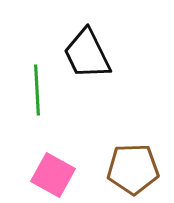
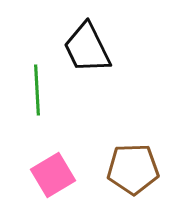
black trapezoid: moved 6 px up
pink square: rotated 30 degrees clockwise
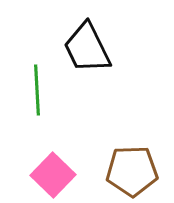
brown pentagon: moved 1 px left, 2 px down
pink square: rotated 15 degrees counterclockwise
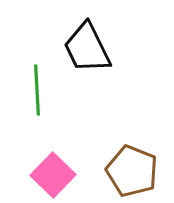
brown pentagon: rotated 24 degrees clockwise
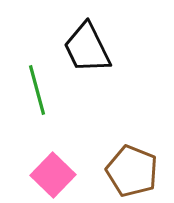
green line: rotated 12 degrees counterclockwise
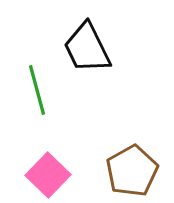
brown pentagon: rotated 21 degrees clockwise
pink square: moved 5 px left
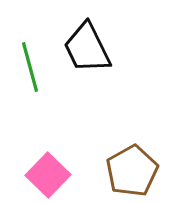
green line: moved 7 px left, 23 px up
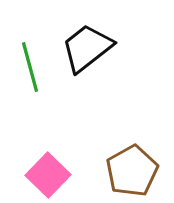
black trapezoid: rotated 78 degrees clockwise
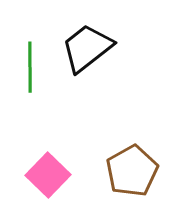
green line: rotated 15 degrees clockwise
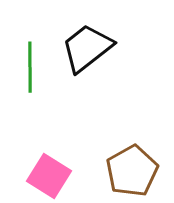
pink square: moved 1 px right, 1 px down; rotated 12 degrees counterclockwise
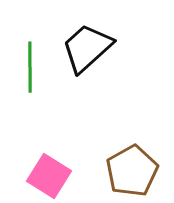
black trapezoid: rotated 4 degrees counterclockwise
